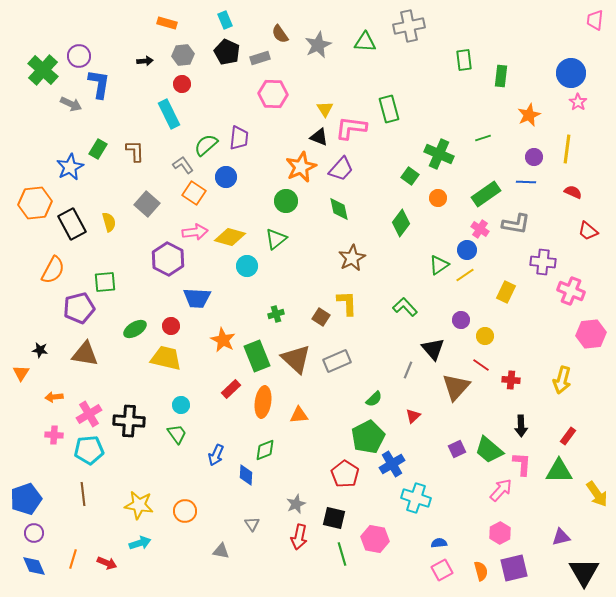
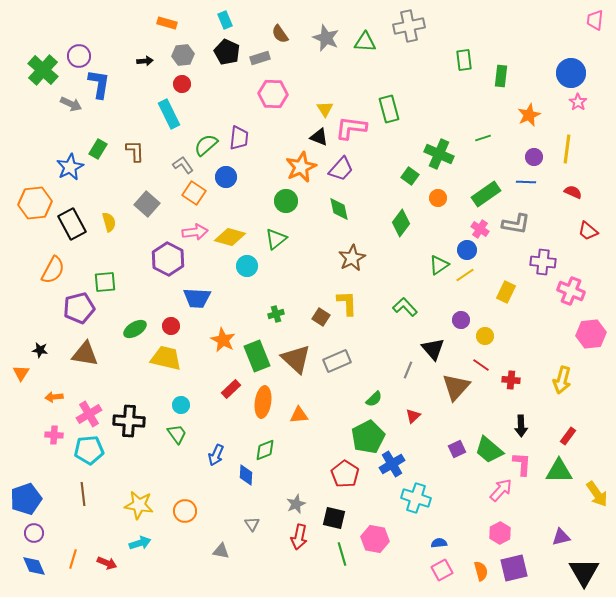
gray star at (318, 45): moved 8 px right, 7 px up; rotated 24 degrees counterclockwise
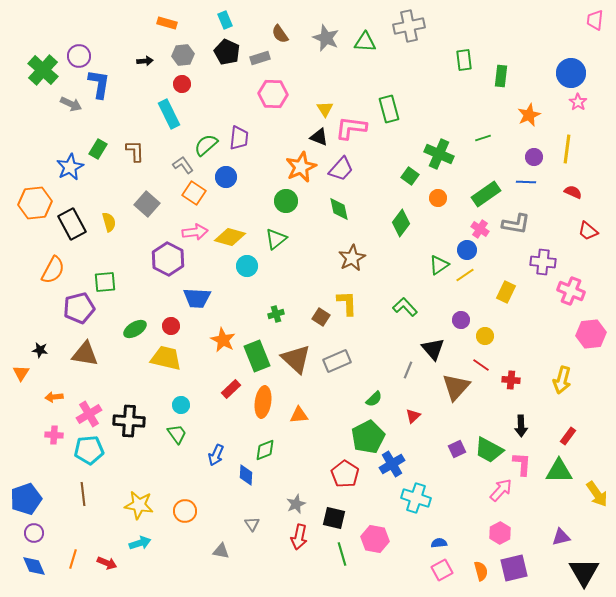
green trapezoid at (489, 450): rotated 12 degrees counterclockwise
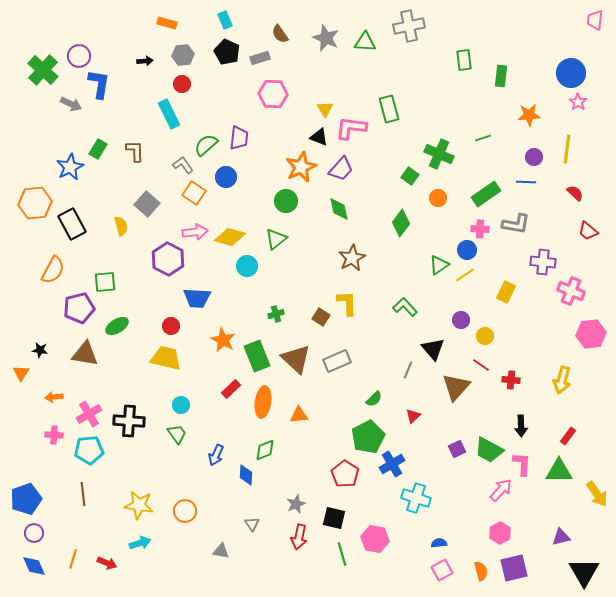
orange star at (529, 115): rotated 20 degrees clockwise
red semicircle at (573, 192): moved 2 px right, 1 px down; rotated 18 degrees clockwise
yellow semicircle at (109, 222): moved 12 px right, 4 px down
pink cross at (480, 229): rotated 30 degrees counterclockwise
green ellipse at (135, 329): moved 18 px left, 3 px up
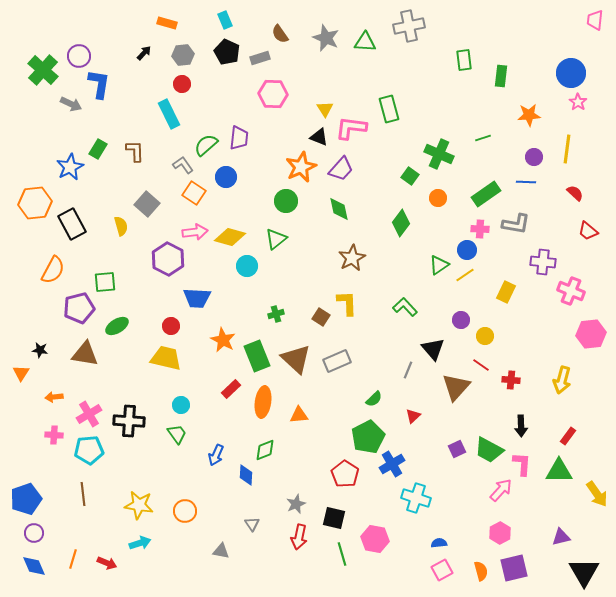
black arrow at (145, 61): moved 1 px left, 8 px up; rotated 42 degrees counterclockwise
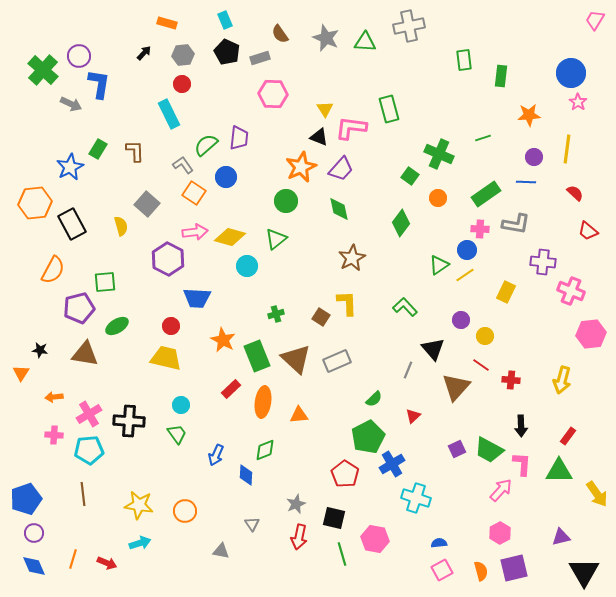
pink trapezoid at (595, 20): rotated 25 degrees clockwise
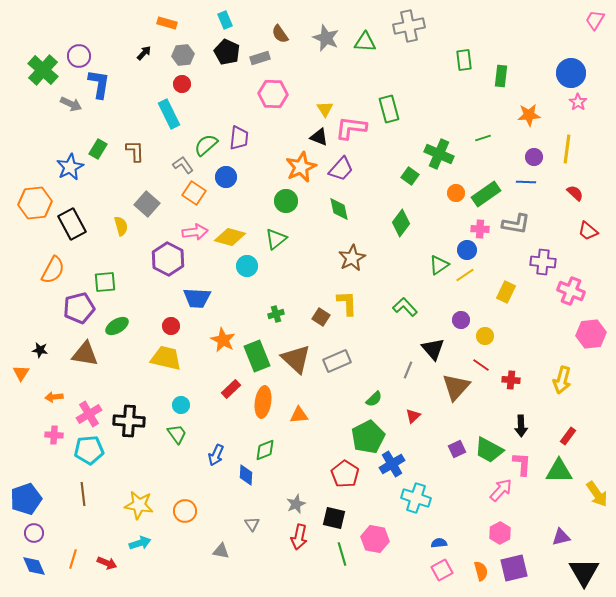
orange circle at (438, 198): moved 18 px right, 5 px up
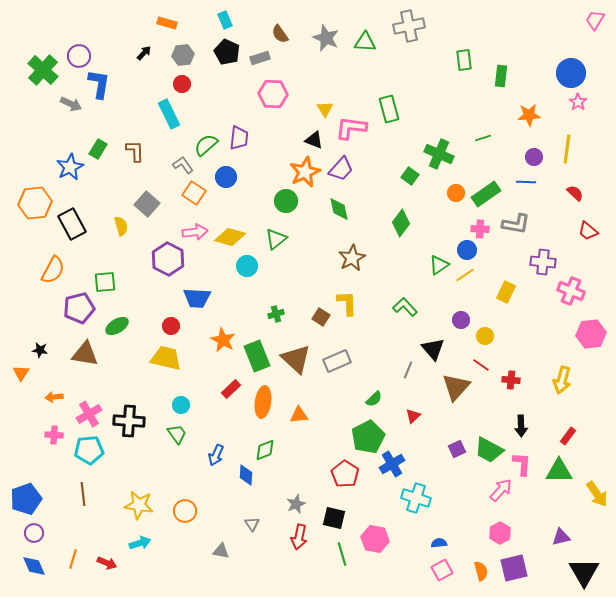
black triangle at (319, 137): moved 5 px left, 3 px down
orange star at (301, 167): moved 4 px right, 5 px down
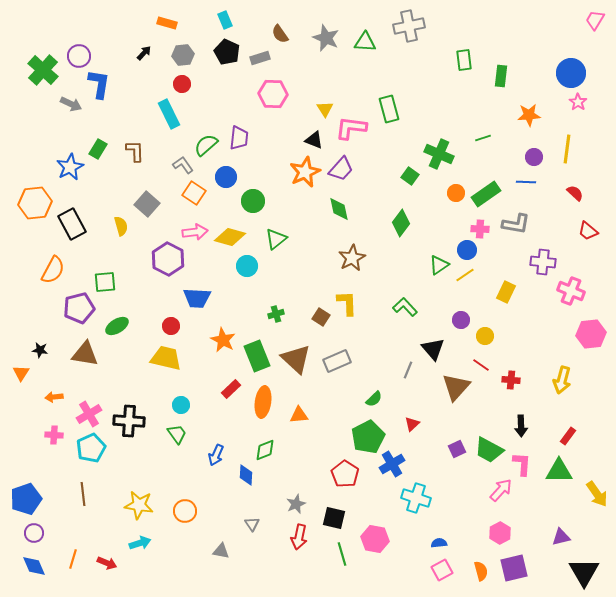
green circle at (286, 201): moved 33 px left
red triangle at (413, 416): moved 1 px left, 8 px down
cyan pentagon at (89, 450): moved 2 px right, 2 px up; rotated 20 degrees counterclockwise
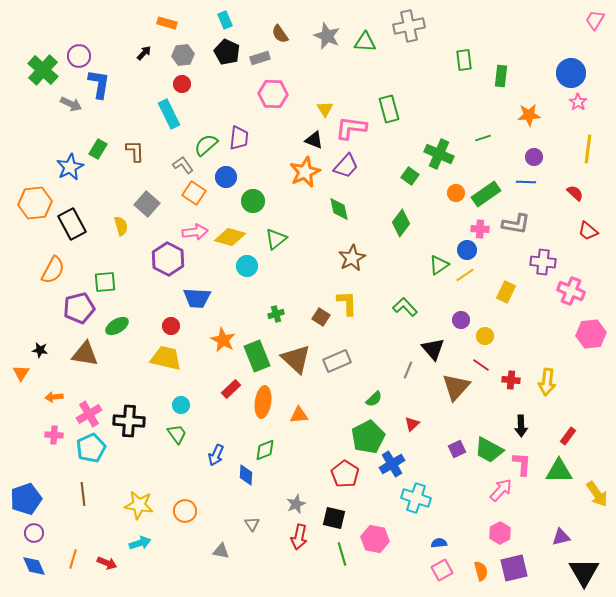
gray star at (326, 38): moved 1 px right, 2 px up
yellow line at (567, 149): moved 21 px right
purple trapezoid at (341, 169): moved 5 px right, 3 px up
yellow arrow at (562, 380): moved 15 px left, 2 px down; rotated 8 degrees counterclockwise
